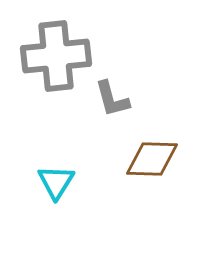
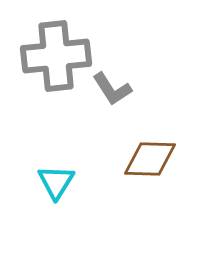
gray L-shape: moved 10 px up; rotated 18 degrees counterclockwise
brown diamond: moved 2 px left
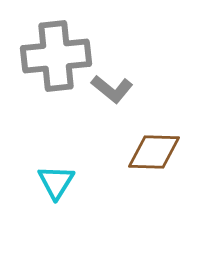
gray L-shape: rotated 18 degrees counterclockwise
brown diamond: moved 4 px right, 7 px up
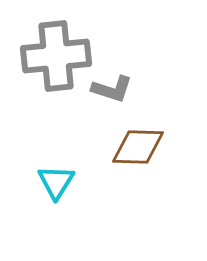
gray L-shape: rotated 21 degrees counterclockwise
brown diamond: moved 16 px left, 5 px up
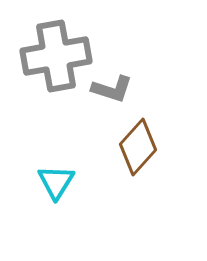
gray cross: rotated 4 degrees counterclockwise
brown diamond: rotated 50 degrees counterclockwise
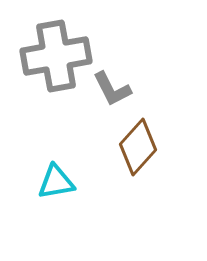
gray L-shape: rotated 45 degrees clockwise
cyan triangle: rotated 48 degrees clockwise
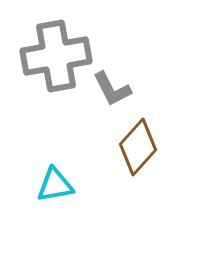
cyan triangle: moved 1 px left, 3 px down
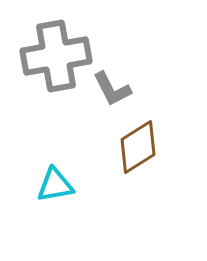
brown diamond: rotated 16 degrees clockwise
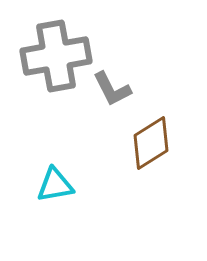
brown diamond: moved 13 px right, 4 px up
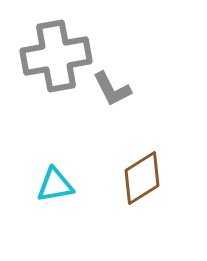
brown diamond: moved 9 px left, 35 px down
